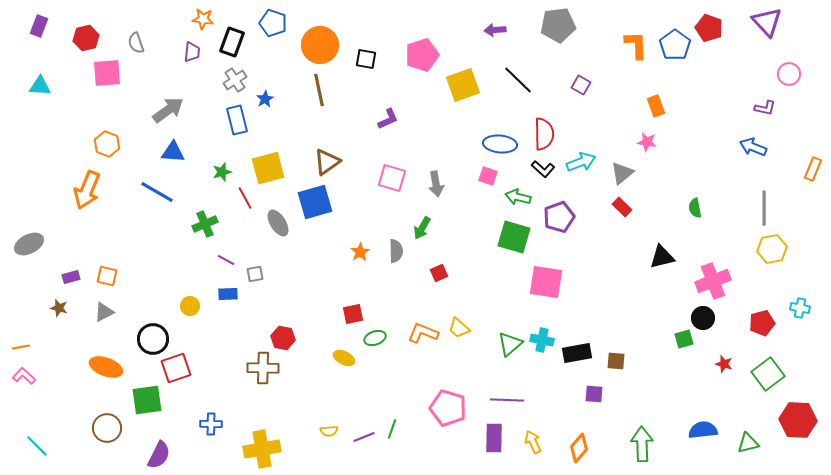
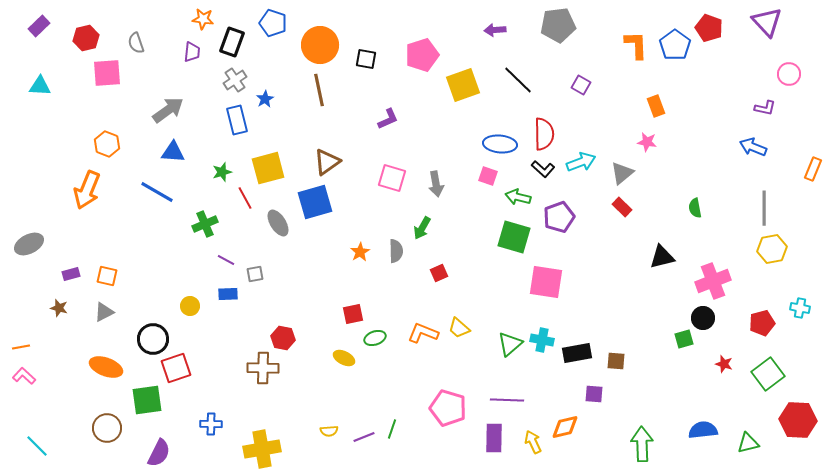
purple rectangle at (39, 26): rotated 25 degrees clockwise
purple rectangle at (71, 277): moved 3 px up
orange diamond at (579, 448): moved 14 px left, 21 px up; rotated 36 degrees clockwise
purple semicircle at (159, 455): moved 2 px up
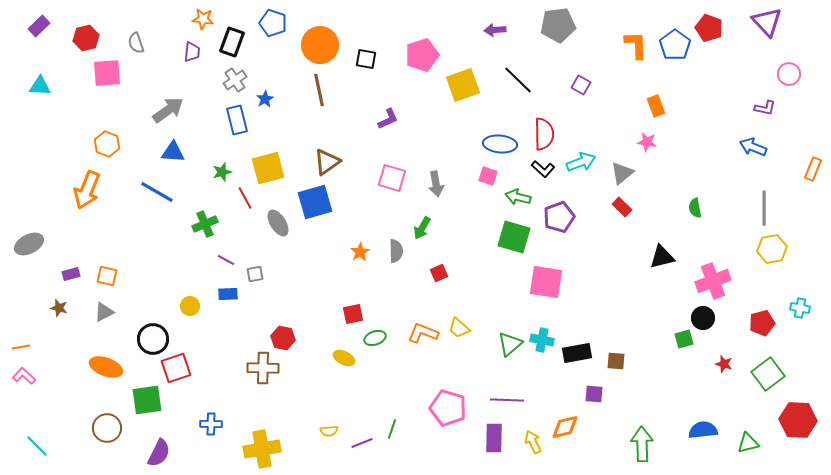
purple line at (364, 437): moved 2 px left, 6 px down
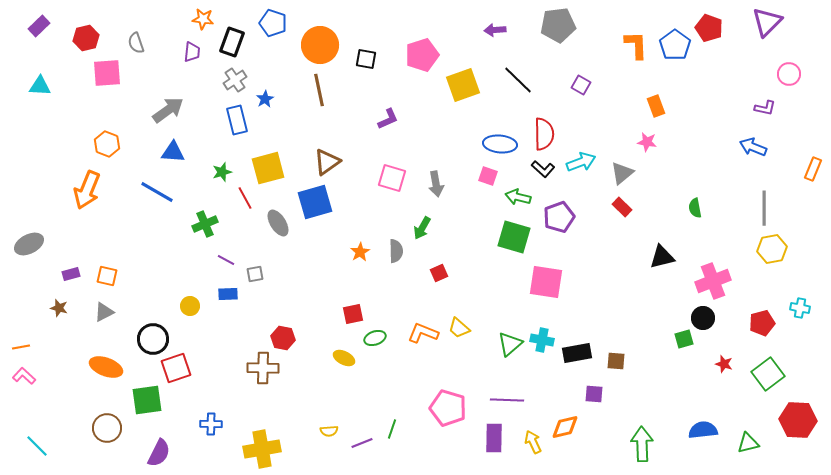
purple triangle at (767, 22): rotated 28 degrees clockwise
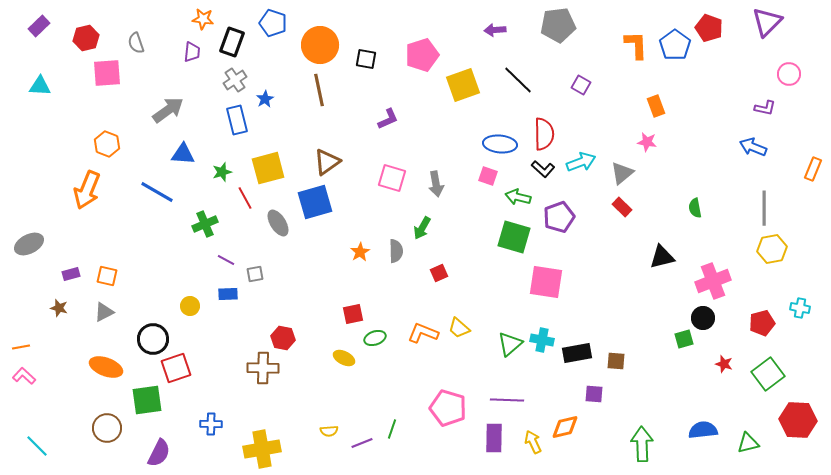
blue triangle at (173, 152): moved 10 px right, 2 px down
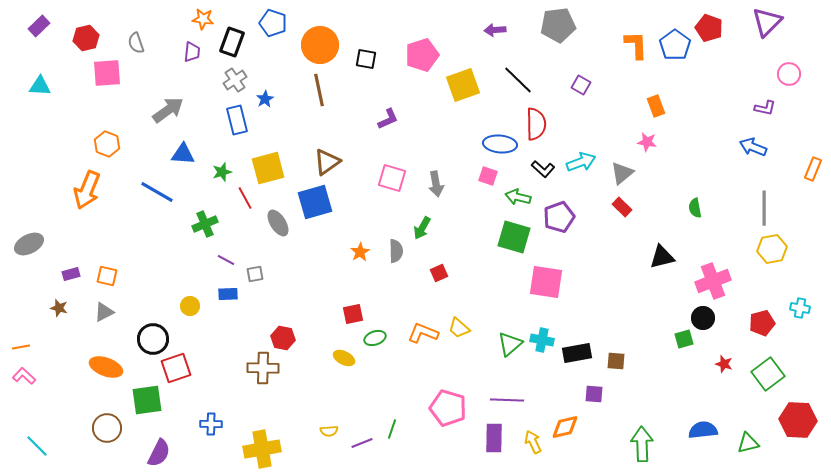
red semicircle at (544, 134): moved 8 px left, 10 px up
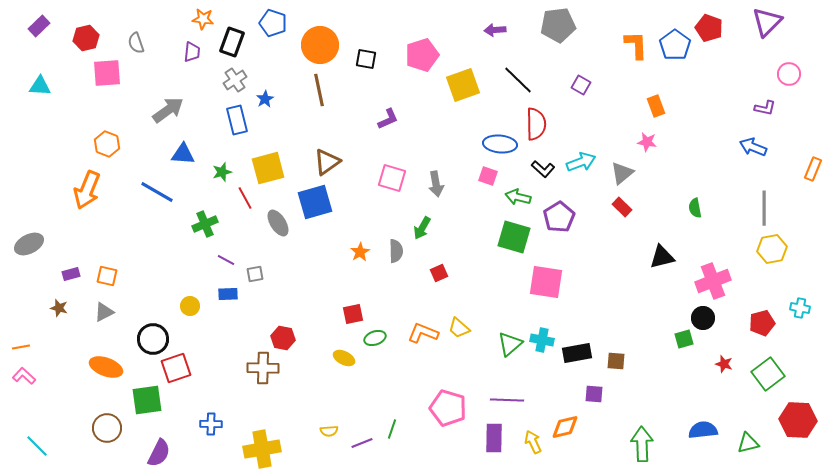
purple pentagon at (559, 217): rotated 12 degrees counterclockwise
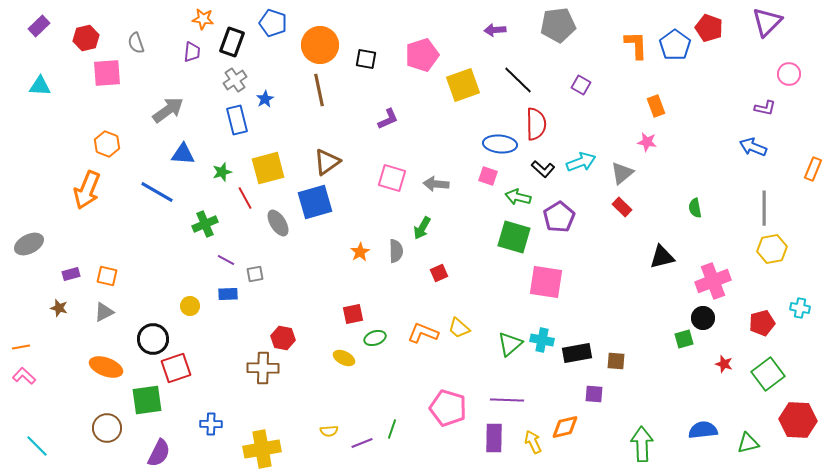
gray arrow at (436, 184): rotated 105 degrees clockwise
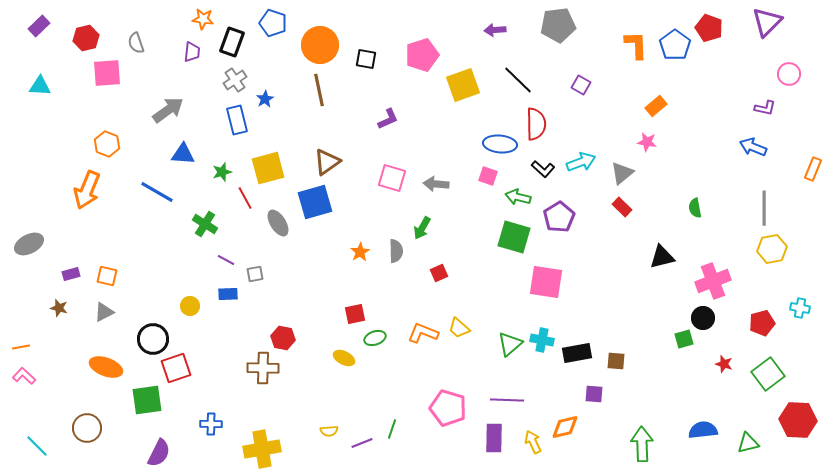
orange rectangle at (656, 106): rotated 70 degrees clockwise
green cross at (205, 224): rotated 35 degrees counterclockwise
red square at (353, 314): moved 2 px right
brown circle at (107, 428): moved 20 px left
